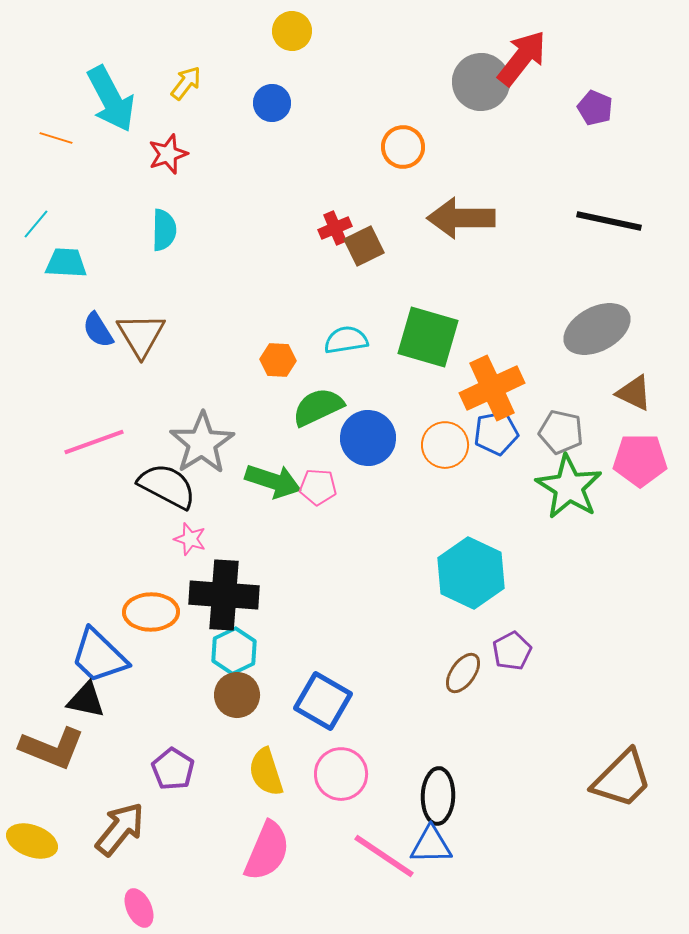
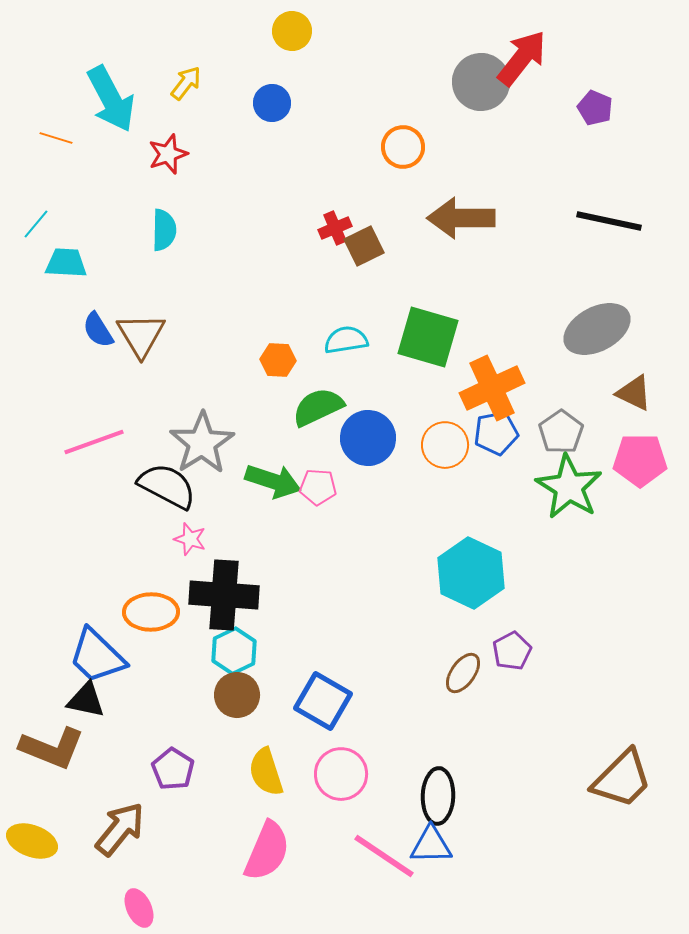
gray pentagon at (561, 432): rotated 24 degrees clockwise
blue trapezoid at (99, 656): moved 2 px left
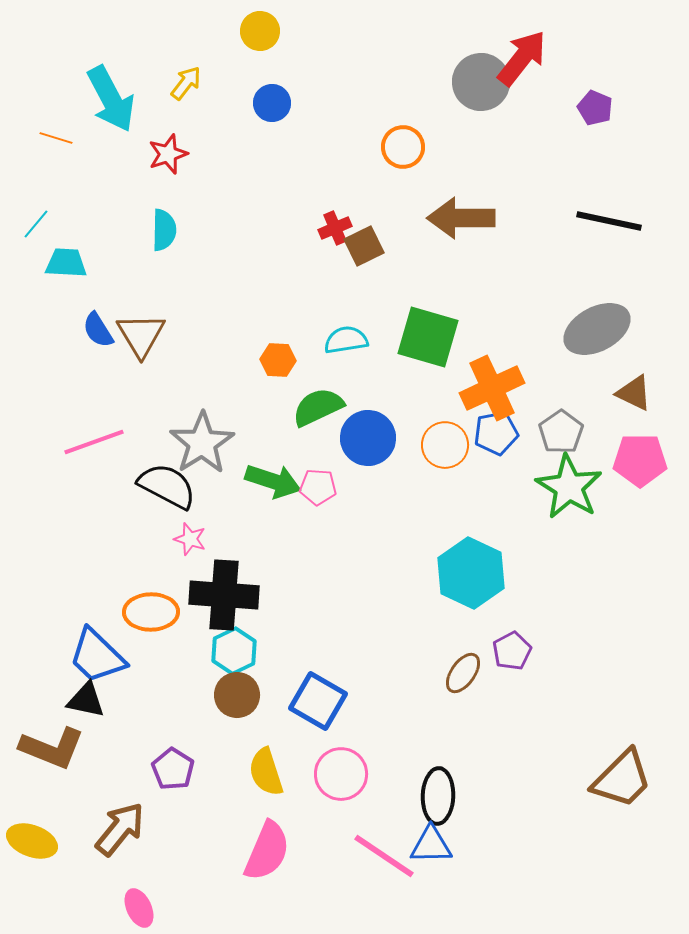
yellow circle at (292, 31): moved 32 px left
blue square at (323, 701): moved 5 px left
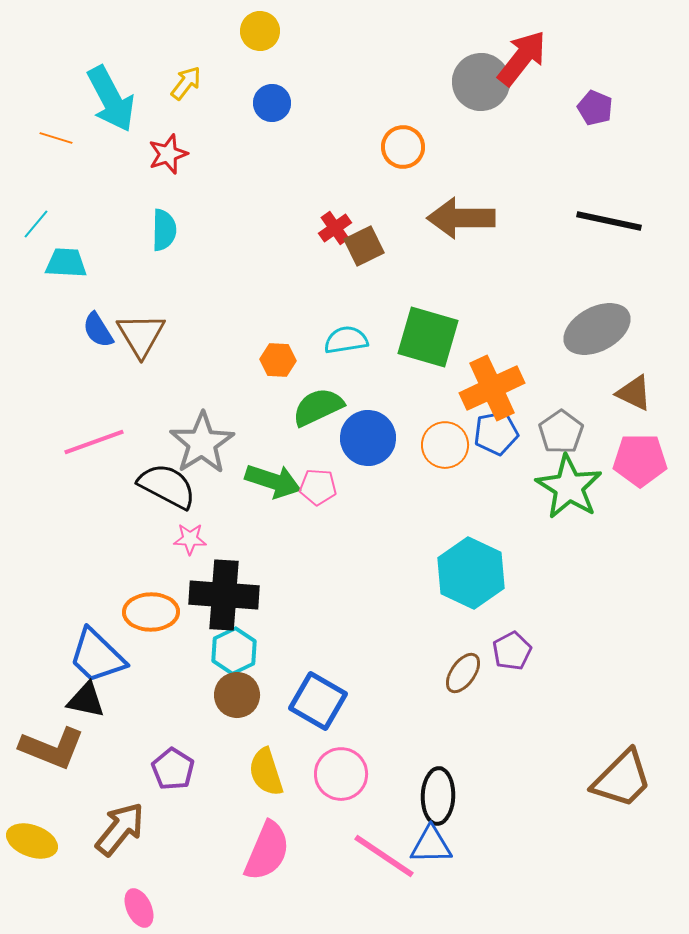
red cross at (335, 228): rotated 12 degrees counterclockwise
pink star at (190, 539): rotated 16 degrees counterclockwise
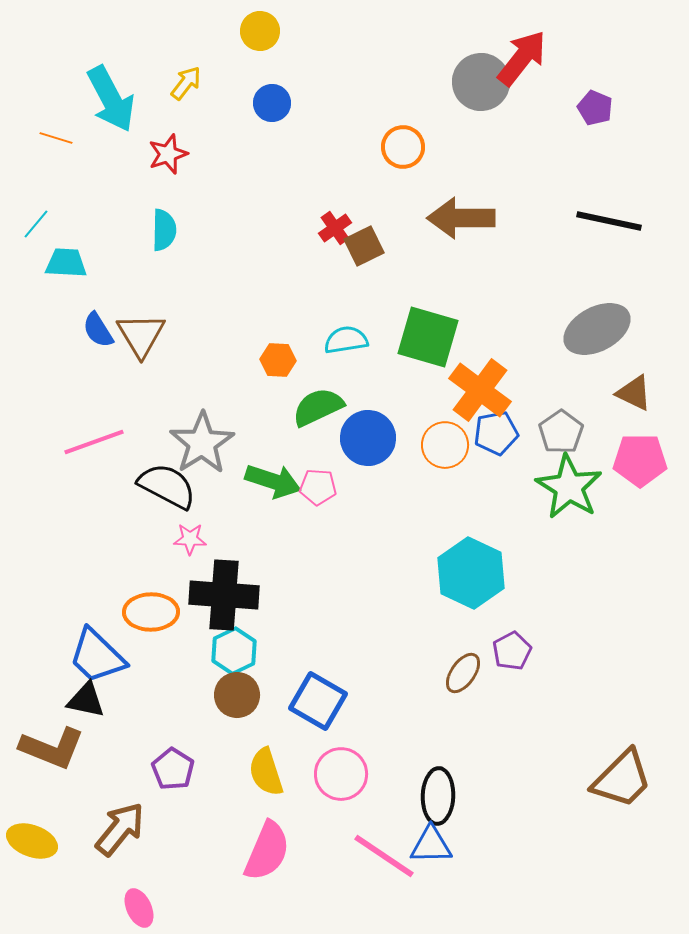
orange cross at (492, 388): moved 12 px left, 2 px down; rotated 28 degrees counterclockwise
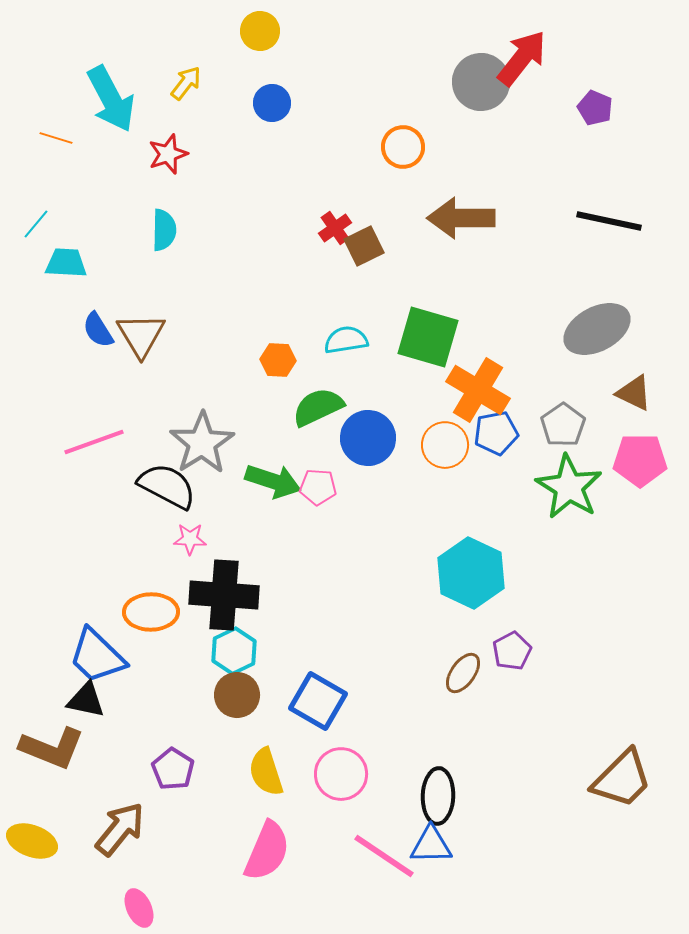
orange cross at (480, 390): moved 2 px left; rotated 6 degrees counterclockwise
gray pentagon at (561, 432): moved 2 px right, 7 px up
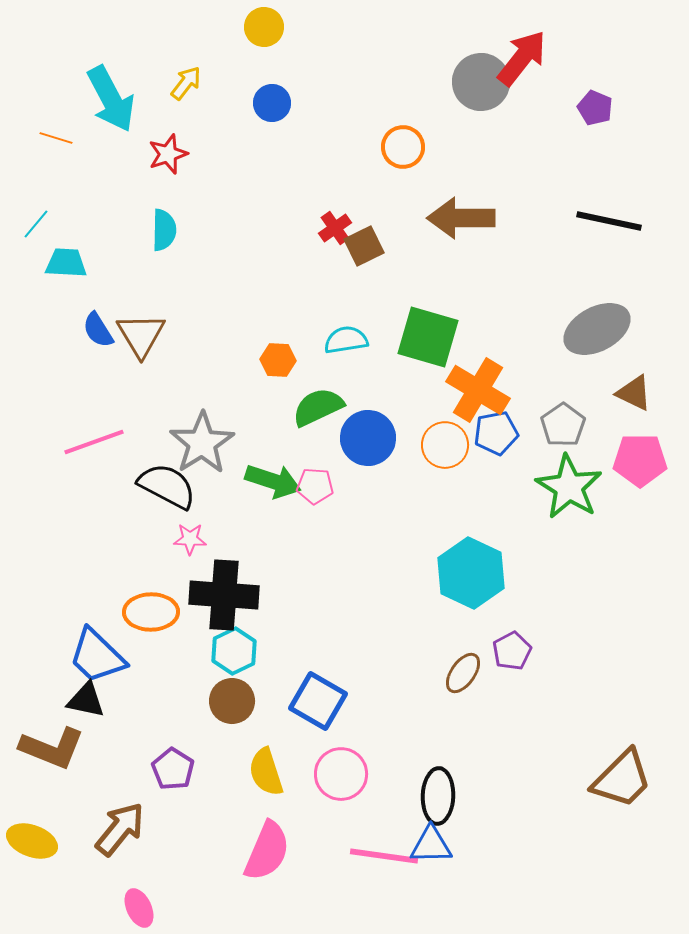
yellow circle at (260, 31): moved 4 px right, 4 px up
pink pentagon at (318, 487): moved 3 px left, 1 px up
brown circle at (237, 695): moved 5 px left, 6 px down
pink line at (384, 856): rotated 26 degrees counterclockwise
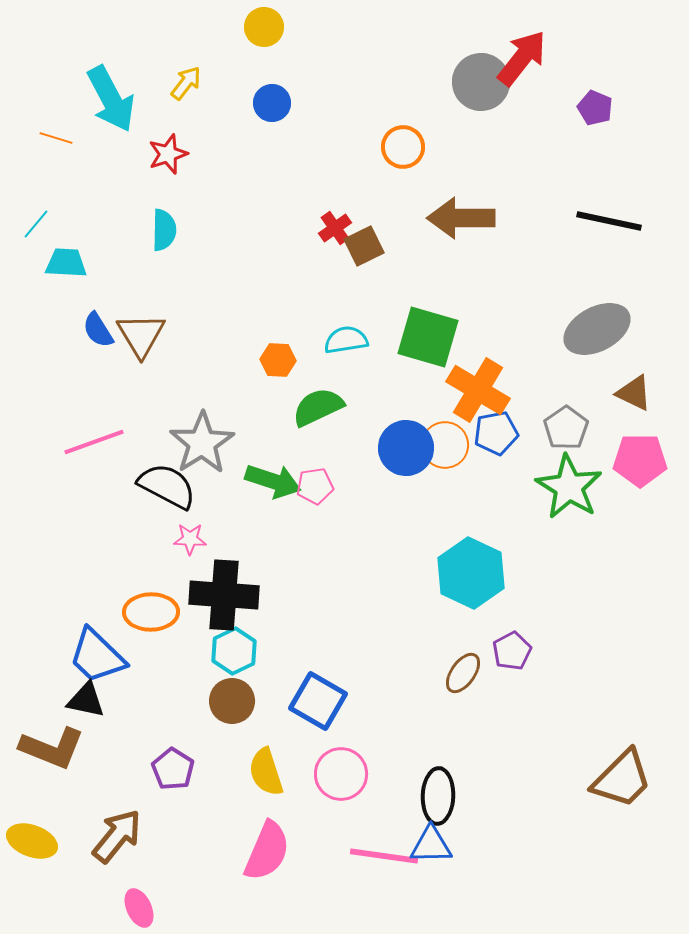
gray pentagon at (563, 425): moved 3 px right, 3 px down
blue circle at (368, 438): moved 38 px right, 10 px down
pink pentagon at (315, 486): rotated 12 degrees counterclockwise
brown arrow at (120, 829): moved 3 px left, 7 px down
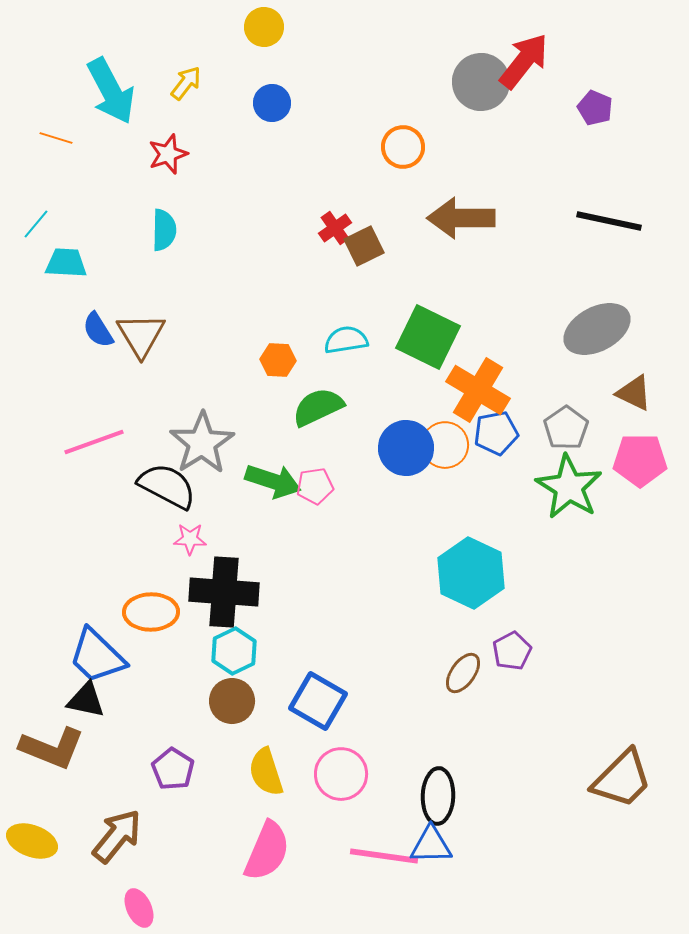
red arrow at (522, 58): moved 2 px right, 3 px down
cyan arrow at (111, 99): moved 8 px up
green square at (428, 337): rotated 10 degrees clockwise
black cross at (224, 595): moved 3 px up
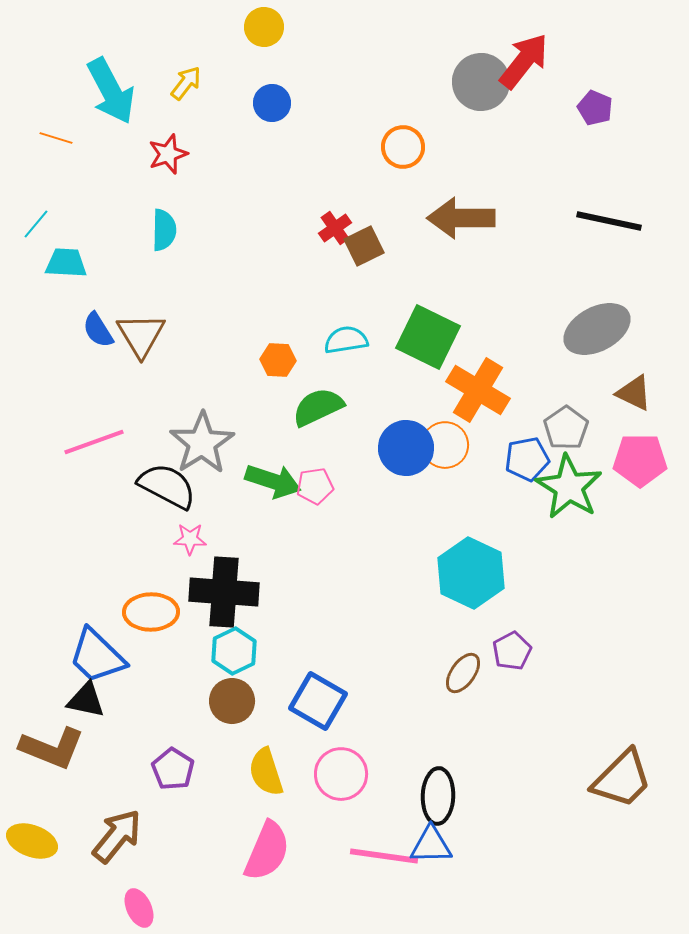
blue pentagon at (496, 433): moved 31 px right, 26 px down
